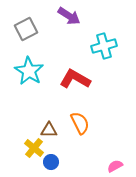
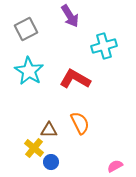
purple arrow: moved 1 px right; rotated 25 degrees clockwise
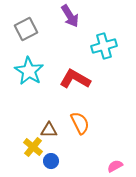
yellow cross: moved 1 px left, 1 px up
blue circle: moved 1 px up
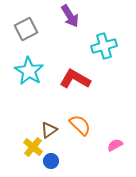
orange semicircle: moved 2 px down; rotated 20 degrees counterclockwise
brown triangle: rotated 36 degrees counterclockwise
pink semicircle: moved 21 px up
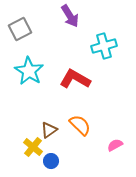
gray square: moved 6 px left
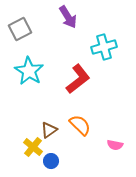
purple arrow: moved 2 px left, 1 px down
cyan cross: moved 1 px down
red L-shape: moved 3 px right; rotated 112 degrees clockwise
pink semicircle: rotated 140 degrees counterclockwise
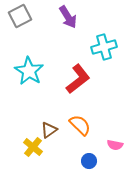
gray square: moved 13 px up
blue circle: moved 38 px right
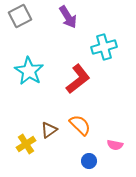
yellow cross: moved 7 px left, 3 px up; rotated 18 degrees clockwise
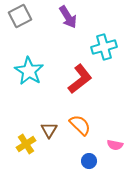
red L-shape: moved 2 px right
brown triangle: rotated 24 degrees counterclockwise
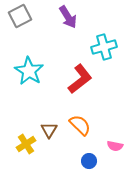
pink semicircle: moved 1 px down
